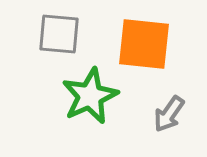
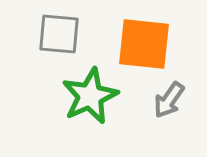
gray arrow: moved 14 px up
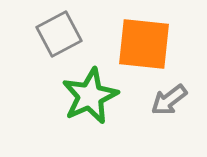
gray square: rotated 33 degrees counterclockwise
gray arrow: rotated 18 degrees clockwise
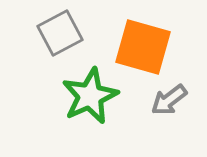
gray square: moved 1 px right, 1 px up
orange square: moved 1 px left, 3 px down; rotated 10 degrees clockwise
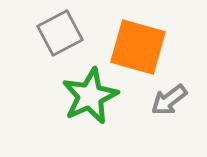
orange square: moved 5 px left
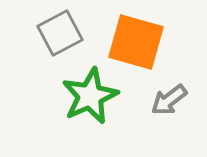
orange square: moved 2 px left, 5 px up
